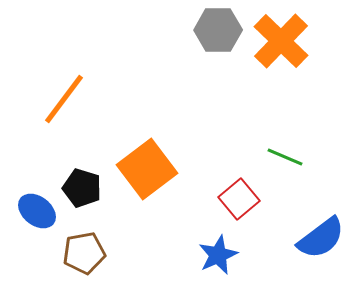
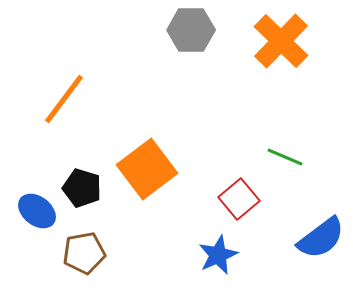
gray hexagon: moved 27 px left
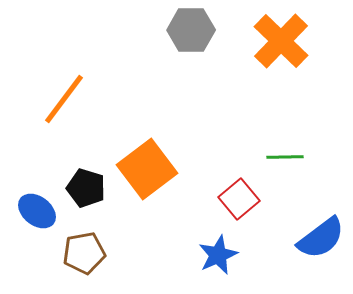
green line: rotated 24 degrees counterclockwise
black pentagon: moved 4 px right
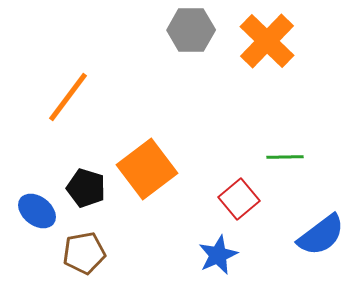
orange cross: moved 14 px left
orange line: moved 4 px right, 2 px up
blue semicircle: moved 3 px up
